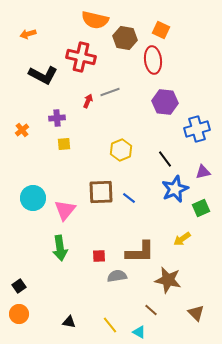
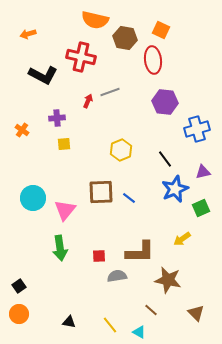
orange cross: rotated 16 degrees counterclockwise
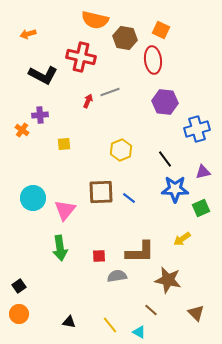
purple cross: moved 17 px left, 3 px up
blue star: rotated 24 degrees clockwise
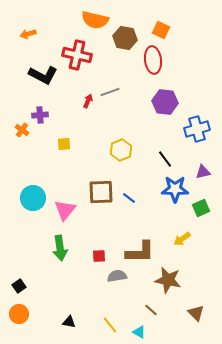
red cross: moved 4 px left, 2 px up
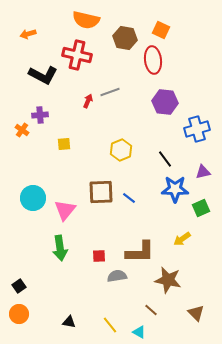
orange semicircle: moved 9 px left
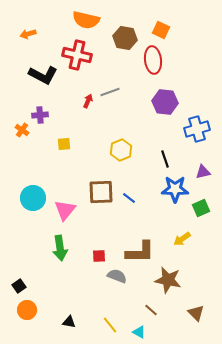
black line: rotated 18 degrees clockwise
gray semicircle: rotated 30 degrees clockwise
orange circle: moved 8 px right, 4 px up
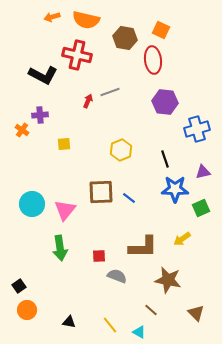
orange arrow: moved 24 px right, 17 px up
cyan circle: moved 1 px left, 6 px down
brown L-shape: moved 3 px right, 5 px up
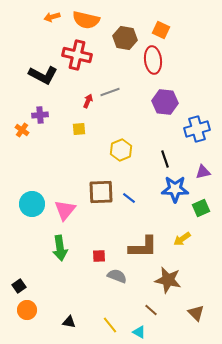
yellow square: moved 15 px right, 15 px up
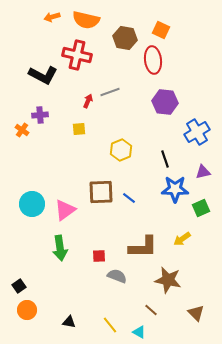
blue cross: moved 3 px down; rotated 15 degrees counterclockwise
pink triangle: rotated 15 degrees clockwise
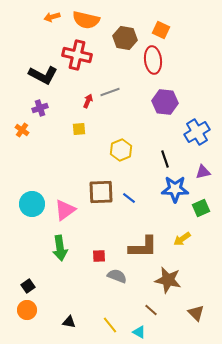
purple cross: moved 7 px up; rotated 14 degrees counterclockwise
black square: moved 9 px right
